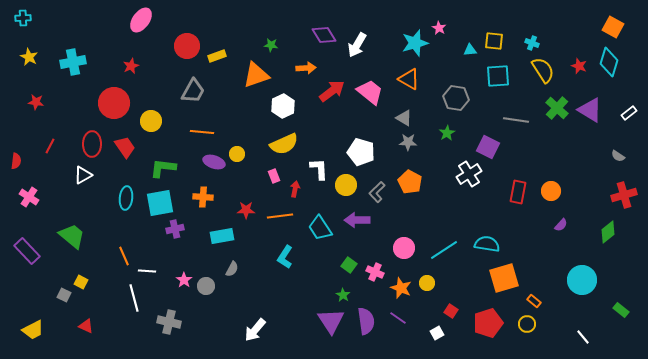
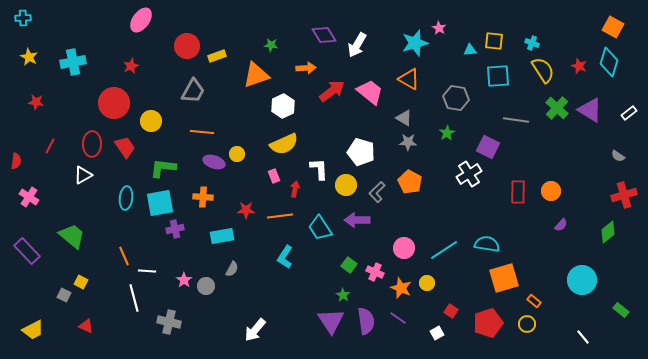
red rectangle at (518, 192): rotated 10 degrees counterclockwise
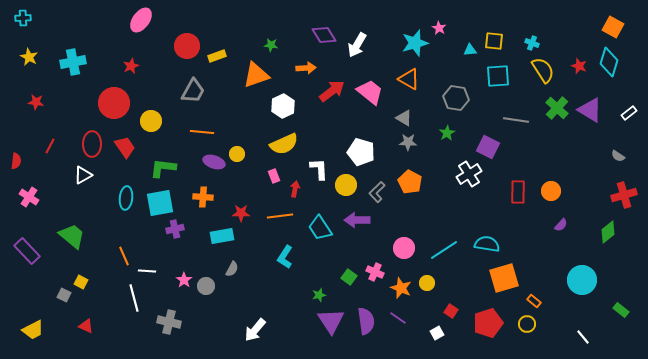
red star at (246, 210): moved 5 px left, 3 px down
green square at (349, 265): moved 12 px down
green star at (343, 295): moved 24 px left; rotated 24 degrees clockwise
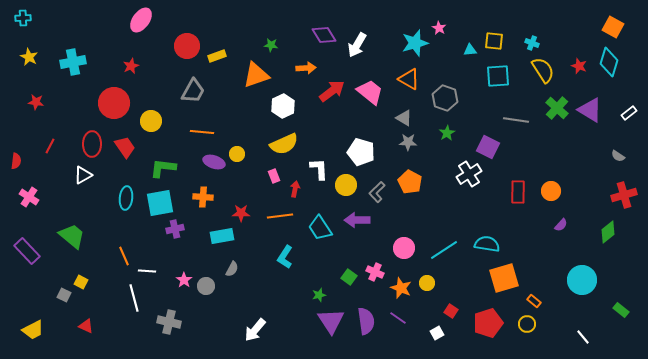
gray hexagon at (456, 98): moved 11 px left; rotated 10 degrees clockwise
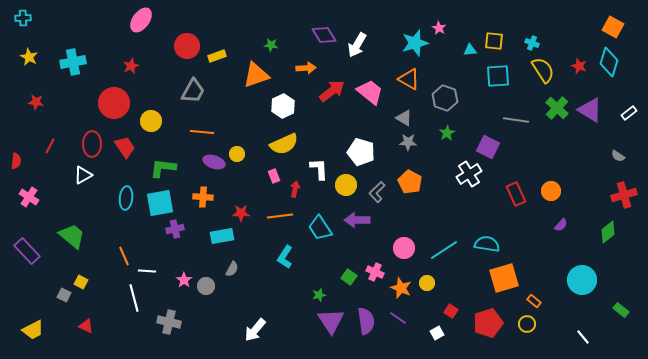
red rectangle at (518, 192): moved 2 px left, 2 px down; rotated 25 degrees counterclockwise
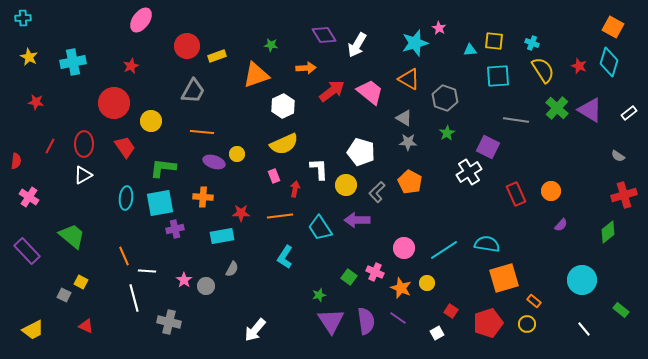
red ellipse at (92, 144): moved 8 px left
white cross at (469, 174): moved 2 px up
white line at (583, 337): moved 1 px right, 8 px up
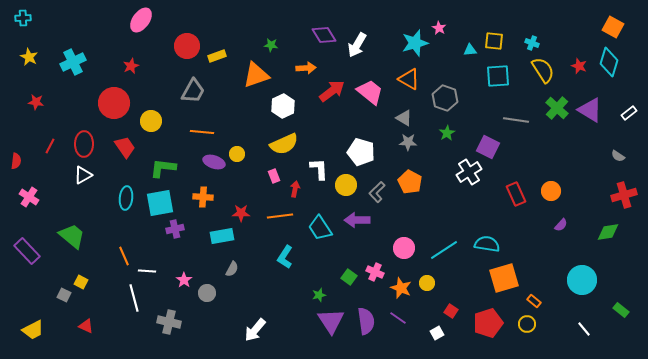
cyan cross at (73, 62): rotated 15 degrees counterclockwise
green diamond at (608, 232): rotated 30 degrees clockwise
gray circle at (206, 286): moved 1 px right, 7 px down
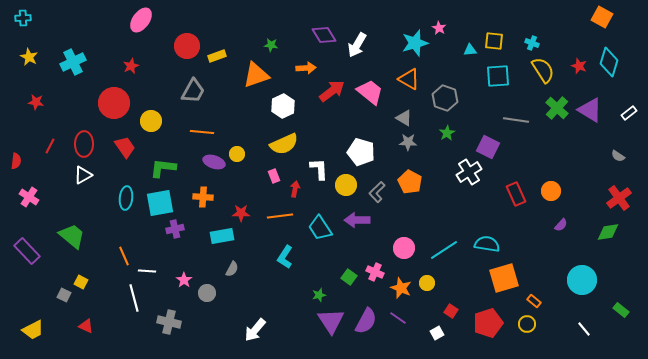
orange square at (613, 27): moved 11 px left, 10 px up
red cross at (624, 195): moved 5 px left, 3 px down; rotated 20 degrees counterclockwise
purple semicircle at (366, 321): rotated 36 degrees clockwise
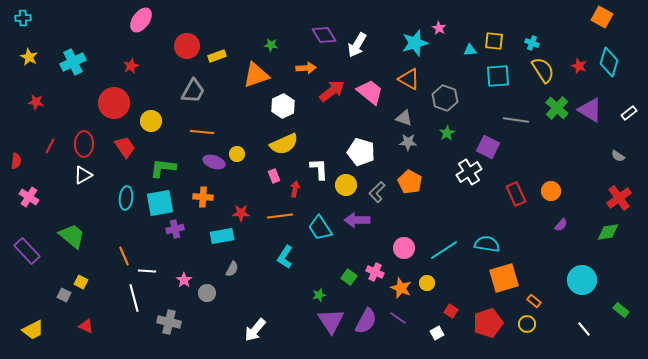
gray triangle at (404, 118): rotated 12 degrees counterclockwise
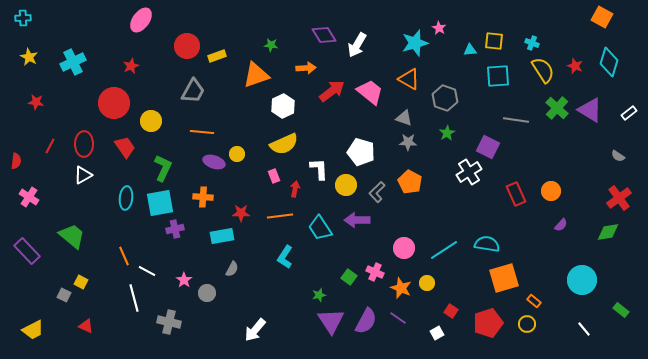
red star at (579, 66): moved 4 px left
green L-shape at (163, 168): rotated 108 degrees clockwise
white line at (147, 271): rotated 24 degrees clockwise
